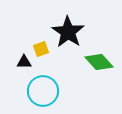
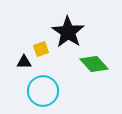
green diamond: moved 5 px left, 2 px down
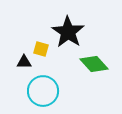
yellow square: rotated 35 degrees clockwise
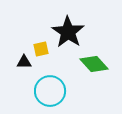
yellow square: rotated 28 degrees counterclockwise
cyan circle: moved 7 px right
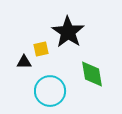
green diamond: moved 2 px left, 10 px down; rotated 32 degrees clockwise
